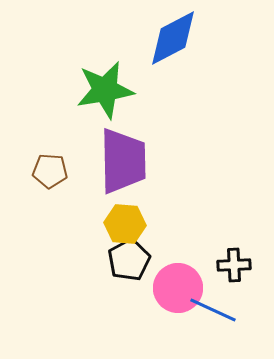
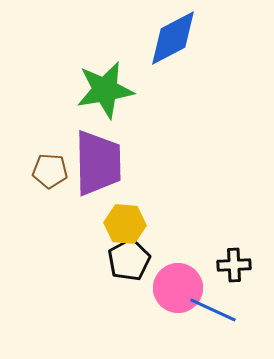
purple trapezoid: moved 25 px left, 2 px down
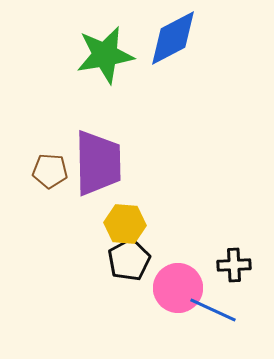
green star: moved 35 px up
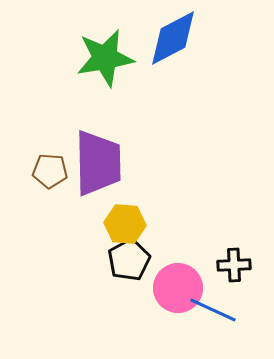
green star: moved 3 px down
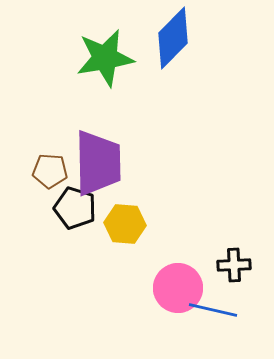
blue diamond: rotated 18 degrees counterclockwise
black pentagon: moved 54 px left, 52 px up; rotated 27 degrees counterclockwise
blue line: rotated 12 degrees counterclockwise
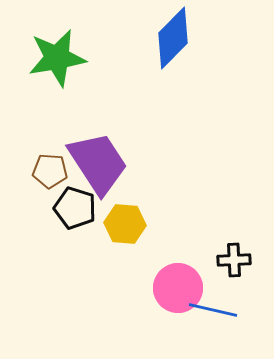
green star: moved 48 px left
purple trapezoid: rotated 32 degrees counterclockwise
black cross: moved 5 px up
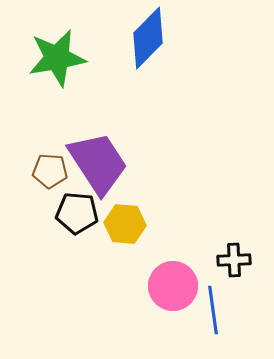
blue diamond: moved 25 px left
black pentagon: moved 2 px right, 5 px down; rotated 12 degrees counterclockwise
pink circle: moved 5 px left, 2 px up
blue line: rotated 69 degrees clockwise
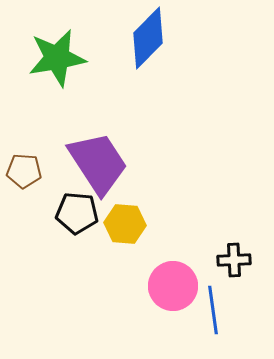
brown pentagon: moved 26 px left
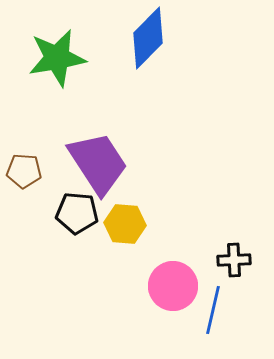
blue line: rotated 21 degrees clockwise
